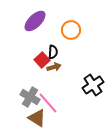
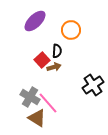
black semicircle: moved 4 px right, 1 px up
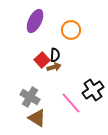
purple ellipse: rotated 20 degrees counterclockwise
black semicircle: moved 2 px left, 4 px down
black cross: moved 5 px down
pink line: moved 23 px right
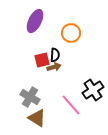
orange circle: moved 3 px down
red square: rotated 28 degrees clockwise
pink line: moved 2 px down
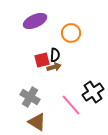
purple ellipse: rotated 40 degrees clockwise
black cross: moved 2 px down
brown triangle: moved 4 px down
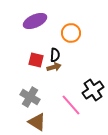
red square: moved 6 px left; rotated 28 degrees clockwise
black cross: moved 2 px up
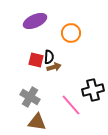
black semicircle: moved 6 px left, 2 px down
black cross: rotated 20 degrees clockwise
brown triangle: rotated 24 degrees counterclockwise
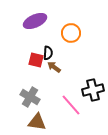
black semicircle: moved 1 px left, 4 px up
brown arrow: rotated 128 degrees counterclockwise
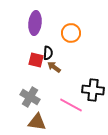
purple ellipse: moved 2 px down; rotated 60 degrees counterclockwise
black cross: rotated 20 degrees clockwise
pink line: rotated 20 degrees counterclockwise
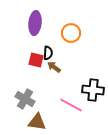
gray cross: moved 5 px left, 2 px down
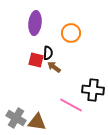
gray cross: moved 9 px left, 19 px down
